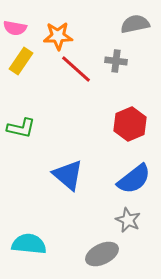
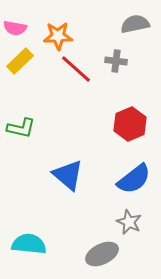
yellow rectangle: moved 1 px left; rotated 12 degrees clockwise
gray star: moved 1 px right, 2 px down
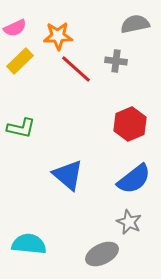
pink semicircle: rotated 35 degrees counterclockwise
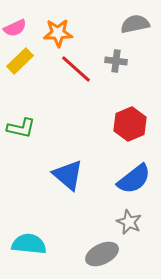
orange star: moved 3 px up
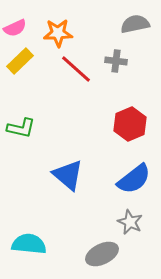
gray star: moved 1 px right
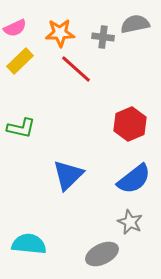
orange star: moved 2 px right
gray cross: moved 13 px left, 24 px up
blue triangle: rotated 36 degrees clockwise
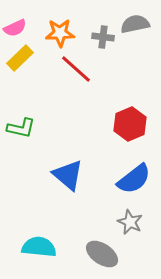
yellow rectangle: moved 3 px up
blue triangle: rotated 36 degrees counterclockwise
cyan semicircle: moved 10 px right, 3 px down
gray ellipse: rotated 60 degrees clockwise
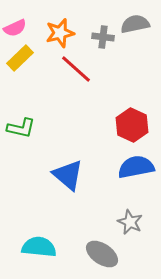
orange star: rotated 12 degrees counterclockwise
red hexagon: moved 2 px right, 1 px down; rotated 12 degrees counterclockwise
blue semicircle: moved 2 px right, 12 px up; rotated 153 degrees counterclockwise
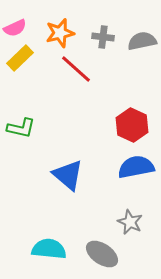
gray semicircle: moved 7 px right, 17 px down
cyan semicircle: moved 10 px right, 2 px down
